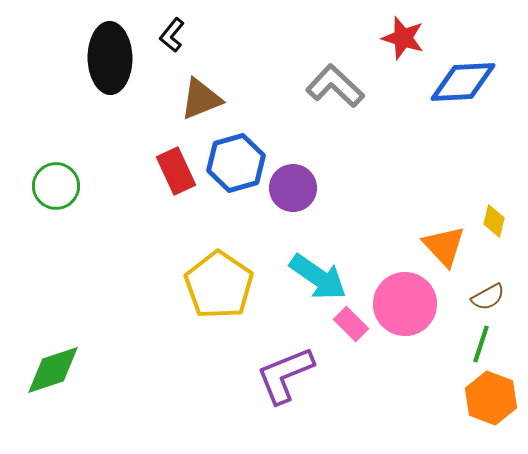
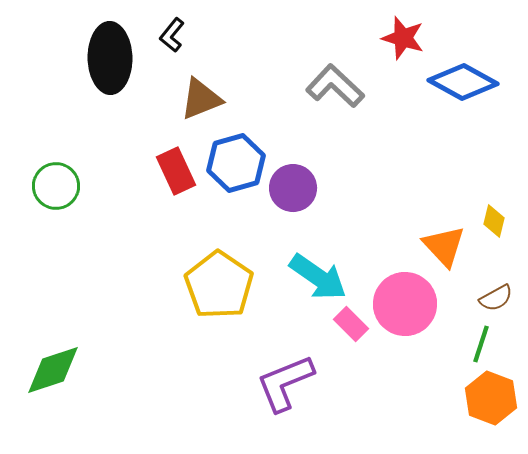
blue diamond: rotated 32 degrees clockwise
brown semicircle: moved 8 px right, 1 px down
purple L-shape: moved 8 px down
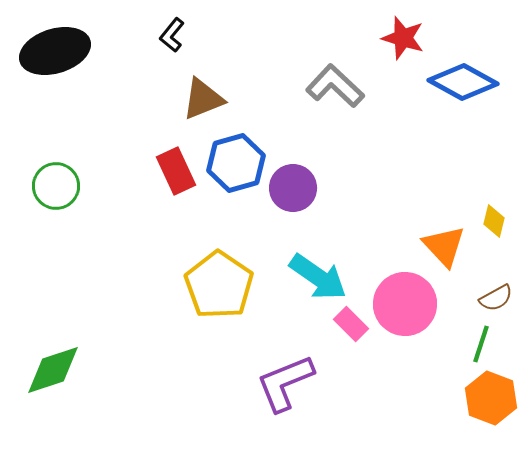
black ellipse: moved 55 px left, 7 px up; rotated 74 degrees clockwise
brown triangle: moved 2 px right
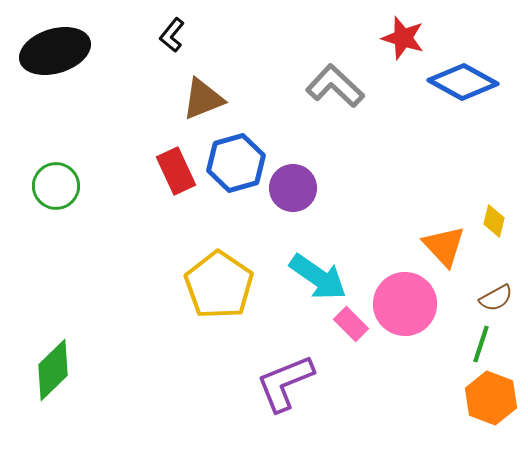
green diamond: rotated 26 degrees counterclockwise
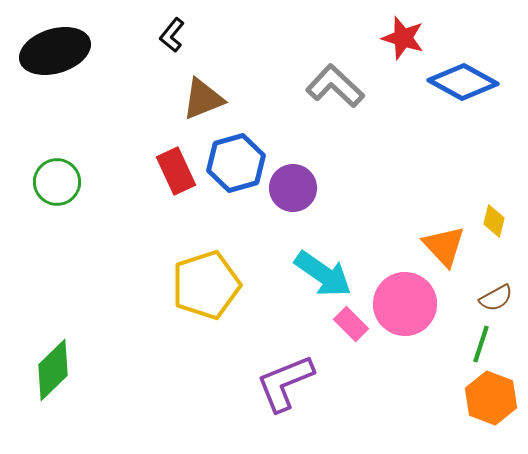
green circle: moved 1 px right, 4 px up
cyan arrow: moved 5 px right, 3 px up
yellow pentagon: moved 13 px left; rotated 20 degrees clockwise
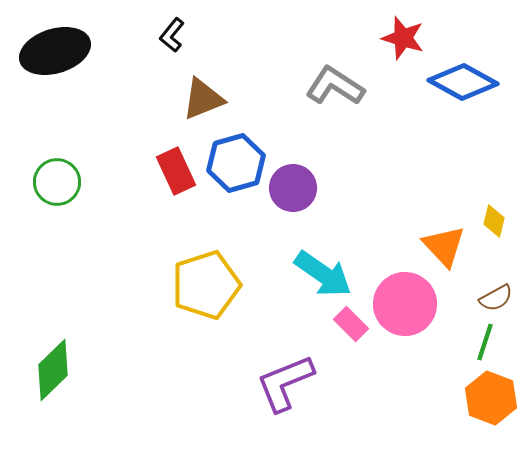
gray L-shape: rotated 10 degrees counterclockwise
green line: moved 4 px right, 2 px up
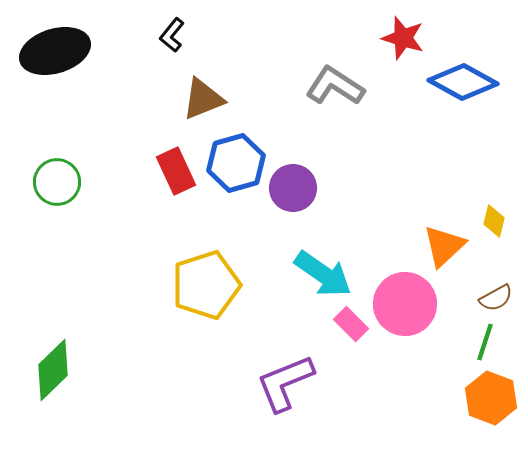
orange triangle: rotated 30 degrees clockwise
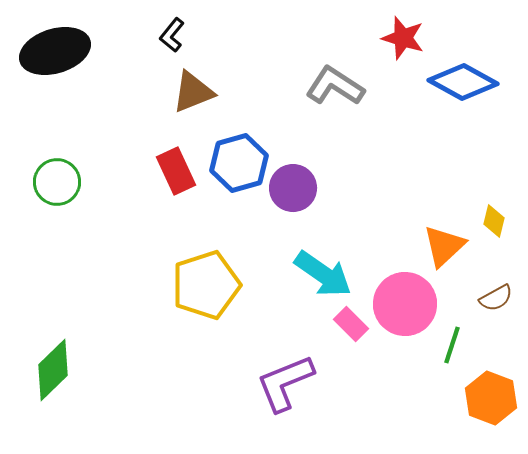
brown triangle: moved 10 px left, 7 px up
blue hexagon: moved 3 px right
green line: moved 33 px left, 3 px down
